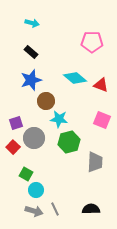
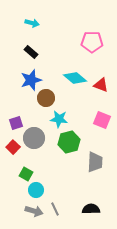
brown circle: moved 3 px up
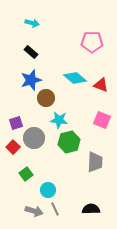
cyan star: moved 1 px down
green square: rotated 24 degrees clockwise
cyan circle: moved 12 px right
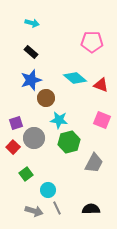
gray trapezoid: moved 1 px left, 1 px down; rotated 25 degrees clockwise
gray line: moved 2 px right, 1 px up
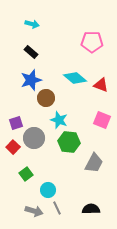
cyan arrow: moved 1 px down
cyan star: rotated 12 degrees clockwise
green hexagon: rotated 20 degrees clockwise
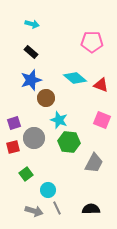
purple square: moved 2 px left
red square: rotated 32 degrees clockwise
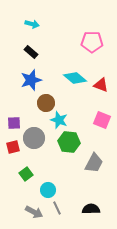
brown circle: moved 5 px down
purple square: rotated 16 degrees clockwise
gray arrow: moved 1 px down; rotated 12 degrees clockwise
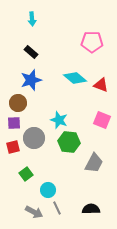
cyan arrow: moved 5 px up; rotated 72 degrees clockwise
brown circle: moved 28 px left
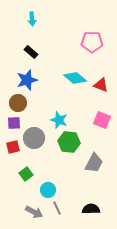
blue star: moved 4 px left
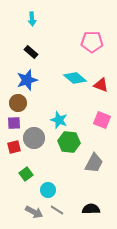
red square: moved 1 px right
gray line: moved 2 px down; rotated 32 degrees counterclockwise
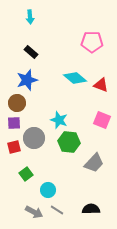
cyan arrow: moved 2 px left, 2 px up
brown circle: moved 1 px left
gray trapezoid: rotated 15 degrees clockwise
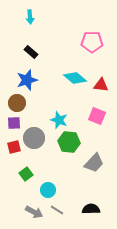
red triangle: rotated 14 degrees counterclockwise
pink square: moved 5 px left, 4 px up
